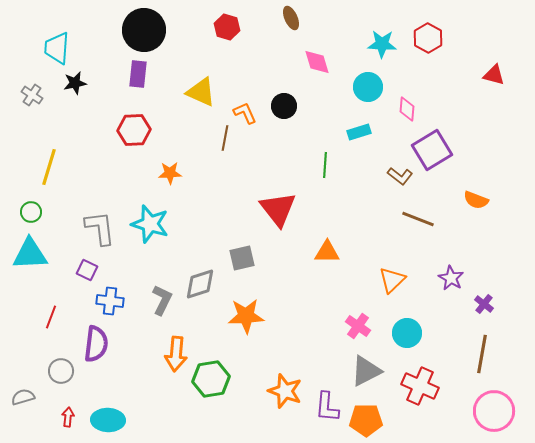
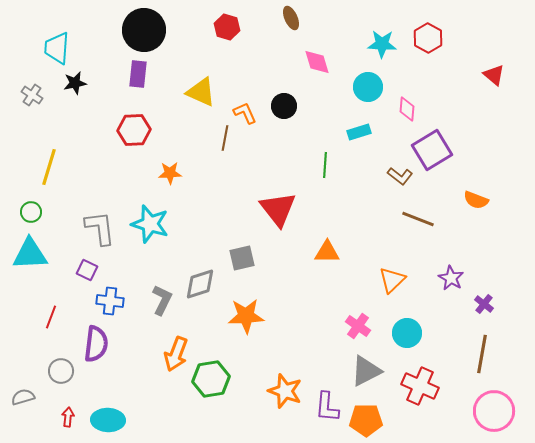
red triangle at (494, 75): rotated 25 degrees clockwise
orange arrow at (176, 354): rotated 16 degrees clockwise
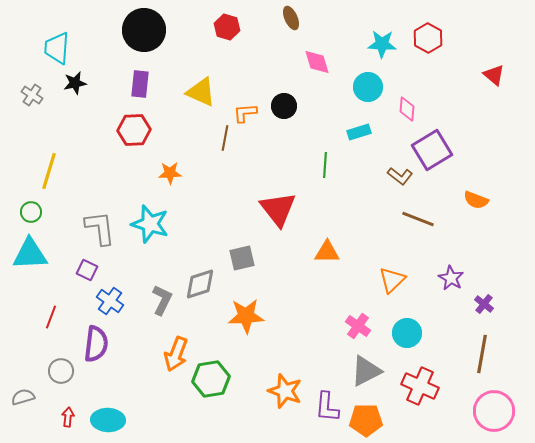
purple rectangle at (138, 74): moved 2 px right, 10 px down
orange L-shape at (245, 113): rotated 70 degrees counterclockwise
yellow line at (49, 167): moved 4 px down
blue cross at (110, 301): rotated 28 degrees clockwise
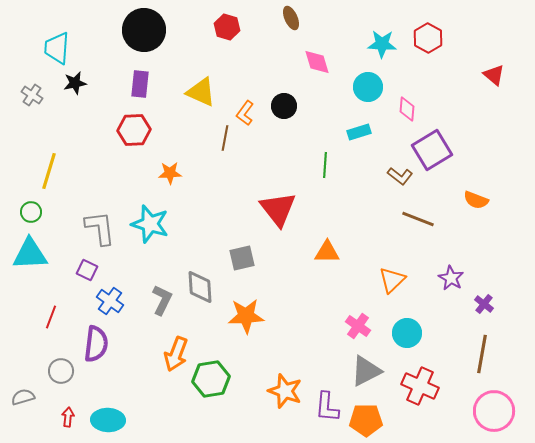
orange L-shape at (245, 113): rotated 50 degrees counterclockwise
gray diamond at (200, 284): moved 3 px down; rotated 76 degrees counterclockwise
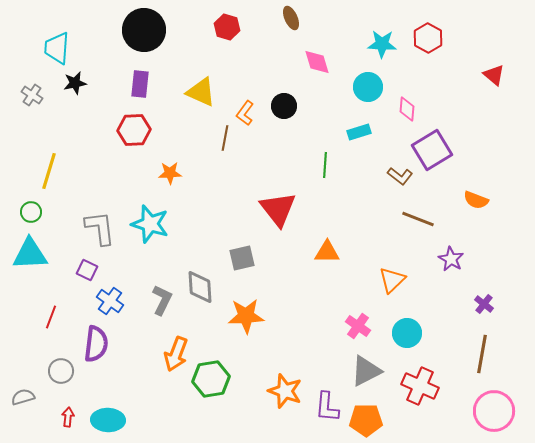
purple star at (451, 278): moved 19 px up
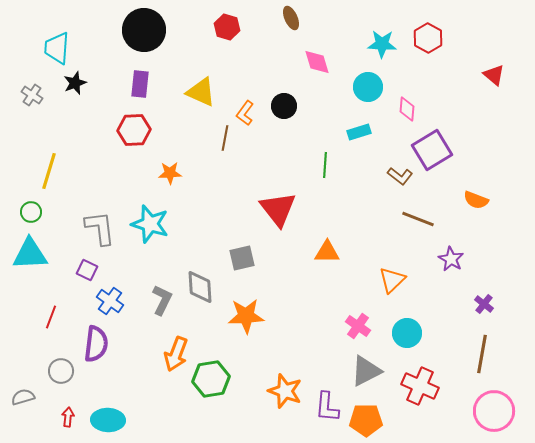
black star at (75, 83): rotated 10 degrees counterclockwise
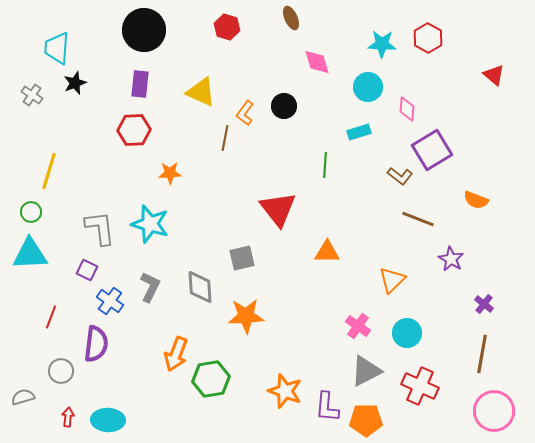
gray L-shape at (162, 300): moved 12 px left, 13 px up
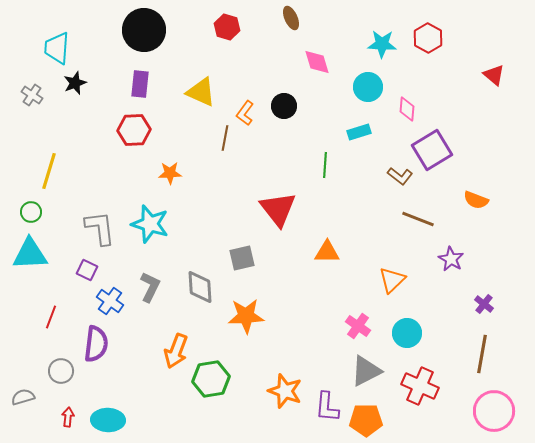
orange arrow at (176, 354): moved 3 px up
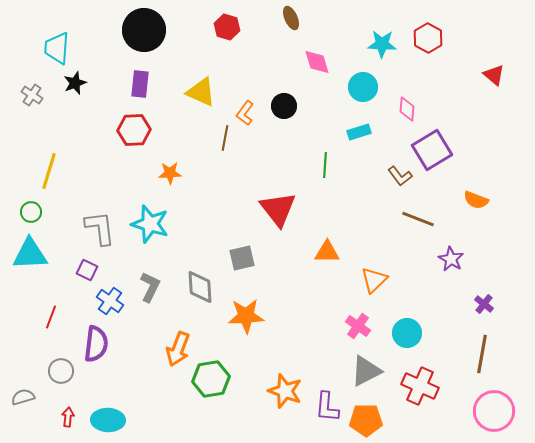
cyan circle at (368, 87): moved 5 px left
brown L-shape at (400, 176): rotated 15 degrees clockwise
orange triangle at (392, 280): moved 18 px left
orange arrow at (176, 351): moved 2 px right, 2 px up
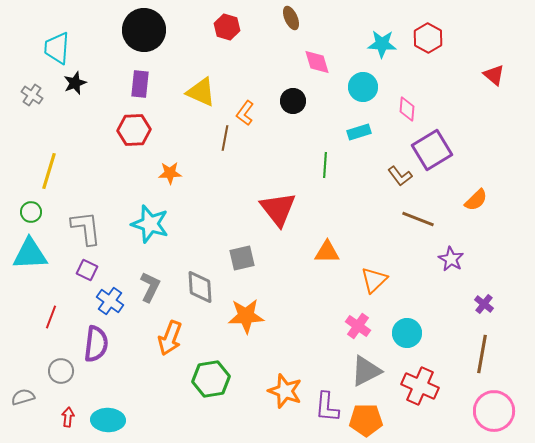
black circle at (284, 106): moved 9 px right, 5 px up
orange semicircle at (476, 200): rotated 65 degrees counterclockwise
gray L-shape at (100, 228): moved 14 px left
orange arrow at (178, 349): moved 8 px left, 11 px up
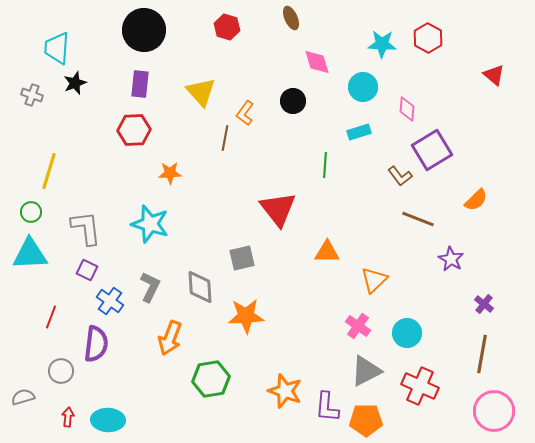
yellow triangle at (201, 92): rotated 24 degrees clockwise
gray cross at (32, 95): rotated 15 degrees counterclockwise
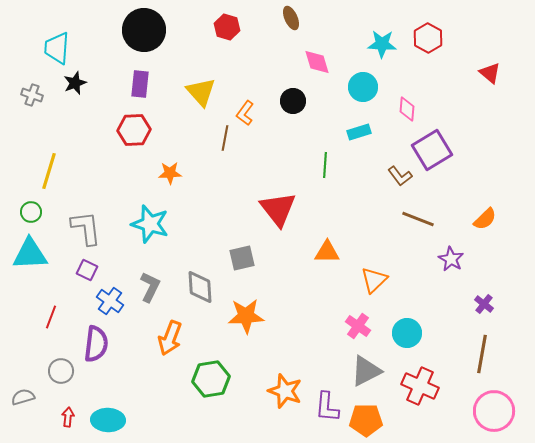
red triangle at (494, 75): moved 4 px left, 2 px up
orange semicircle at (476, 200): moved 9 px right, 19 px down
